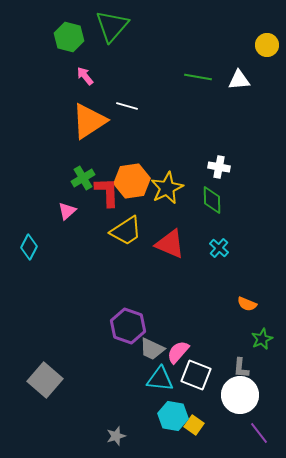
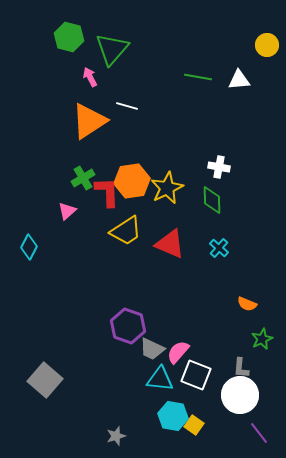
green triangle: moved 23 px down
pink arrow: moved 5 px right, 1 px down; rotated 12 degrees clockwise
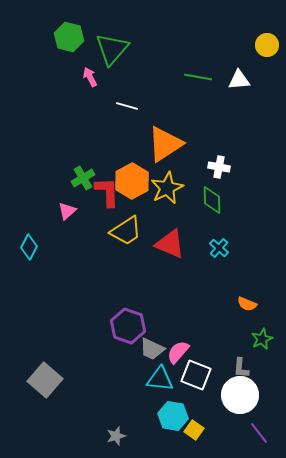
orange triangle: moved 76 px right, 23 px down
orange hexagon: rotated 20 degrees counterclockwise
yellow square: moved 5 px down
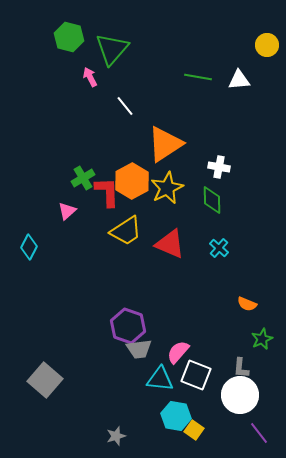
white line: moved 2 px left; rotated 35 degrees clockwise
gray trapezoid: moved 13 px left; rotated 32 degrees counterclockwise
cyan hexagon: moved 3 px right
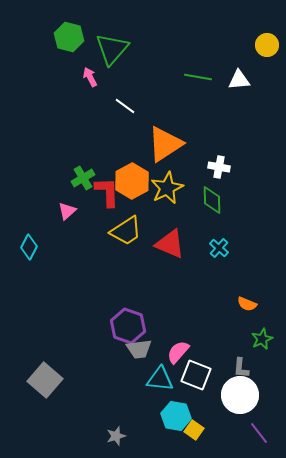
white line: rotated 15 degrees counterclockwise
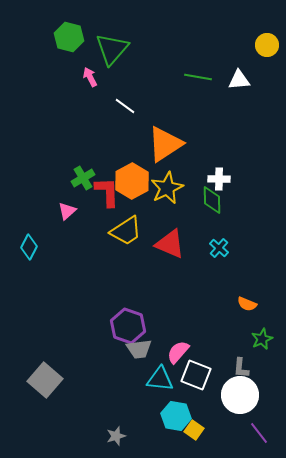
white cross: moved 12 px down; rotated 10 degrees counterclockwise
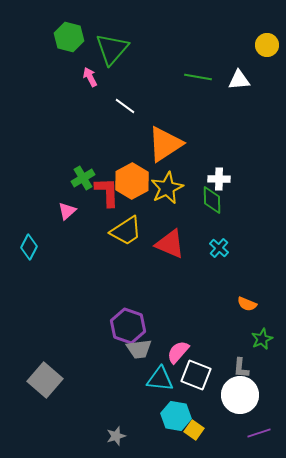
purple line: rotated 70 degrees counterclockwise
